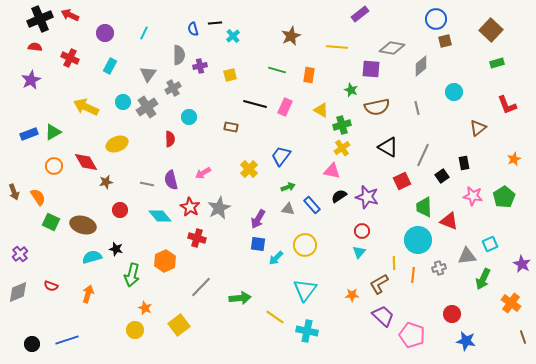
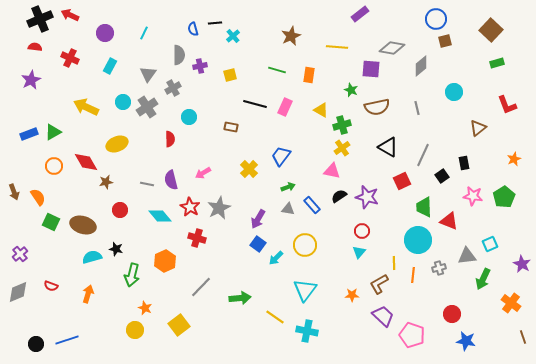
blue square at (258, 244): rotated 28 degrees clockwise
black circle at (32, 344): moved 4 px right
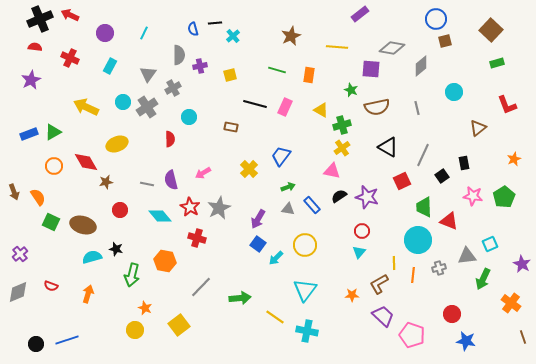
orange hexagon at (165, 261): rotated 25 degrees counterclockwise
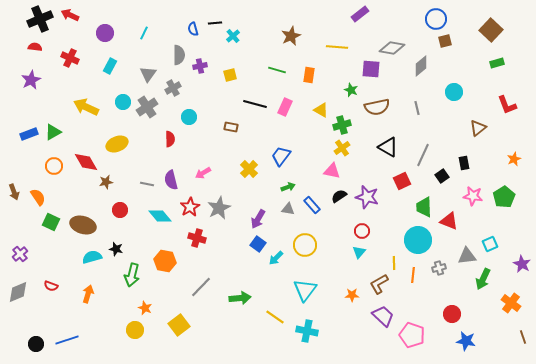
red star at (190, 207): rotated 12 degrees clockwise
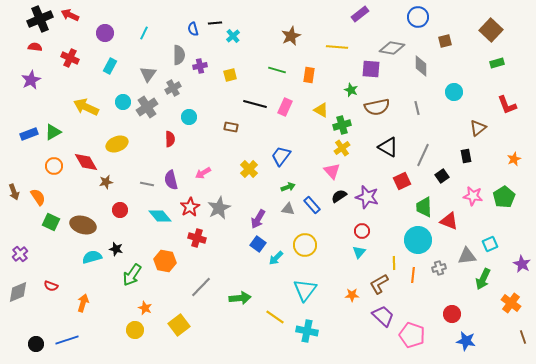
blue circle at (436, 19): moved 18 px left, 2 px up
gray diamond at (421, 66): rotated 50 degrees counterclockwise
black rectangle at (464, 163): moved 2 px right, 7 px up
pink triangle at (332, 171): rotated 36 degrees clockwise
green arrow at (132, 275): rotated 20 degrees clockwise
orange arrow at (88, 294): moved 5 px left, 9 px down
